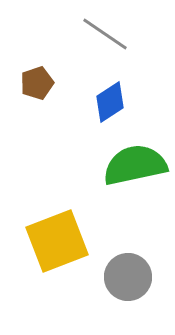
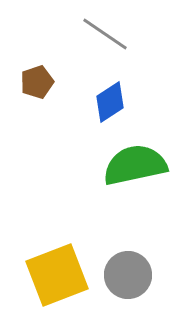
brown pentagon: moved 1 px up
yellow square: moved 34 px down
gray circle: moved 2 px up
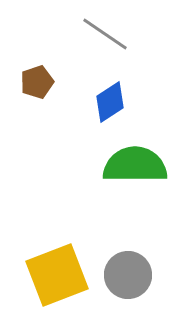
green semicircle: rotated 12 degrees clockwise
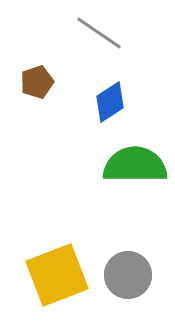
gray line: moved 6 px left, 1 px up
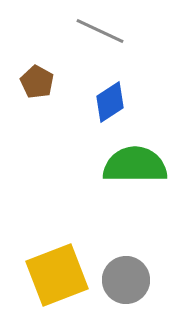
gray line: moved 1 px right, 2 px up; rotated 9 degrees counterclockwise
brown pentagon: rotated 24 degrees counterclockwise
gray circle: moved 2 px left, 5 px down
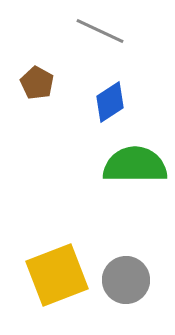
brown pentagon: moved 1 px down
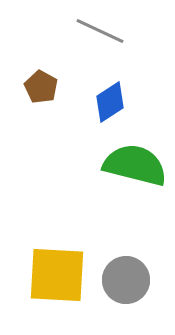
brown pentagon: moved 4 px right, 4 px down
green semicircle: rotated 14 degrees clockwise
yellow square: rotated 24 degrees clockwise
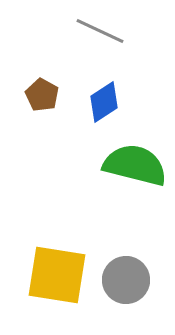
brown pentagon: moved 1 px right, 8 px down
blue diamond: moved 6 px left
yellow square: rotated 6 degrees clockwise
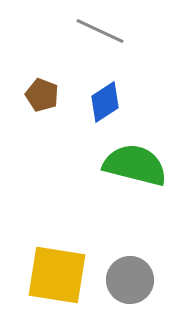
brown pentagon: rotated 8 degrees counterclockwise
blue diamond: moved 1 px right
gray circle: moved 4 px right
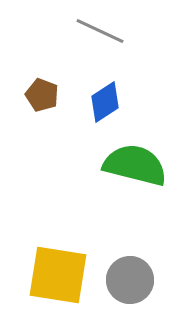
yellow square: moved 1 px right
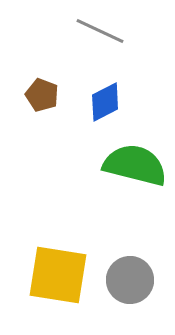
blue diamond: rotated 6 degrees clockwise
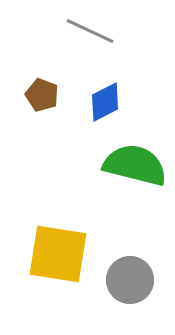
gray line: moved 10 px left
yellow square: moved 21 px up
